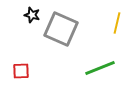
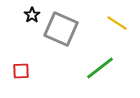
black star: rotated 21 degrees clockwise
yellow line: rotated 70 degrees counterclockwise
green line: rotated 16 degrees counterclockwise
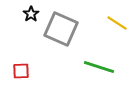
black star: moved 1 px left, 1 px up
green line: moved 1 px left, 1 px up; rotated 56 degrees clockwise
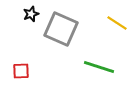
black star: rotated 14 degrees clockwise
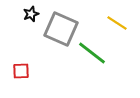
green line: moved 7 px left, 14 px up; rotated 20 degrees clockwise
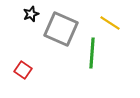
yellow line: moved 7 px left
green line: rotated 56 degrees clockwise
red square: moved 2 px right, 1 px up; rotated 36 degrees clockwise
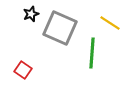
gray square: moved 1 px left, 1 px up
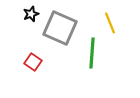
yellow line: rotated 35 degrees clockwise
red square: moved 10 px right, 8 px up
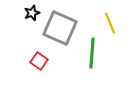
black star: moved 1 px right, 1 px up
red square: moved 6 px right, 1 px up
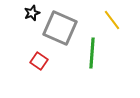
yellow line: moved 2 px right, 3 px up; rotated 15 degrees counterclockwise
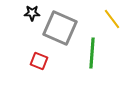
black star: rotated 21 degrees clockwise
yellow line: moved 1 px up
red square: rotated 12 degrees counterclockwise
